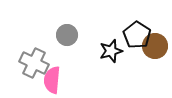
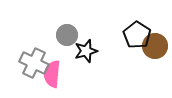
black star: moved 25 px left
pink semicircle: moved 6 px up
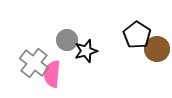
gray circle: moved 5 px down
brown circle: moved 2 px right, 3 px down
gray cross: rotated 12 degrees clockwise
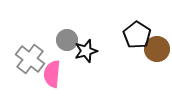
gray cross: moved 4 px left, 4 px up
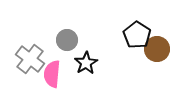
black star: moved 12 px down; rotated 15 degrees counterclockwise
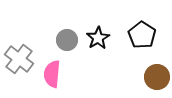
black pentagon: moved 5 px right
brown circle: moved 28 px down
gray cross: moved 11 px left
black star: moved 12 px right, 25 px up
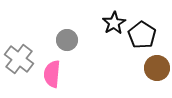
black star: moved 16 px right, 15 px up
brown circle: moved 9 px up
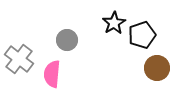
black pentagon: rotated 20 degrees clockwise
